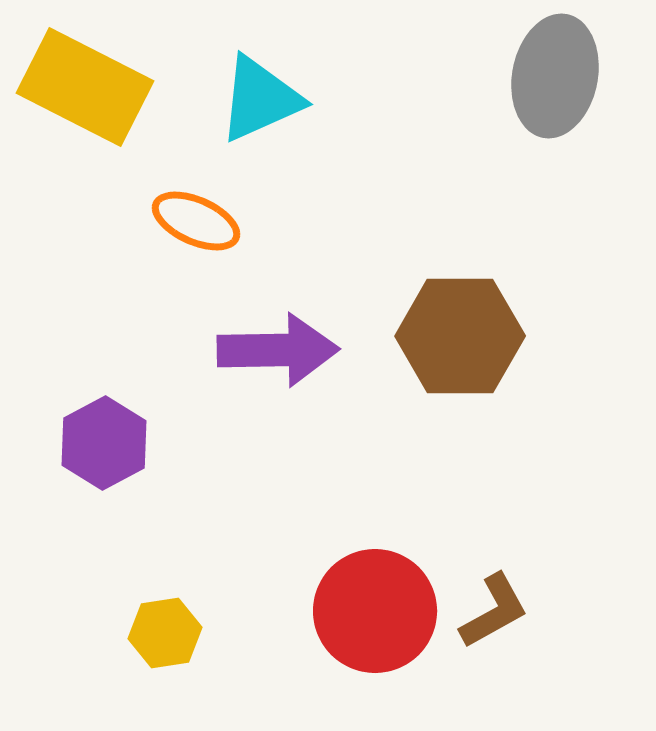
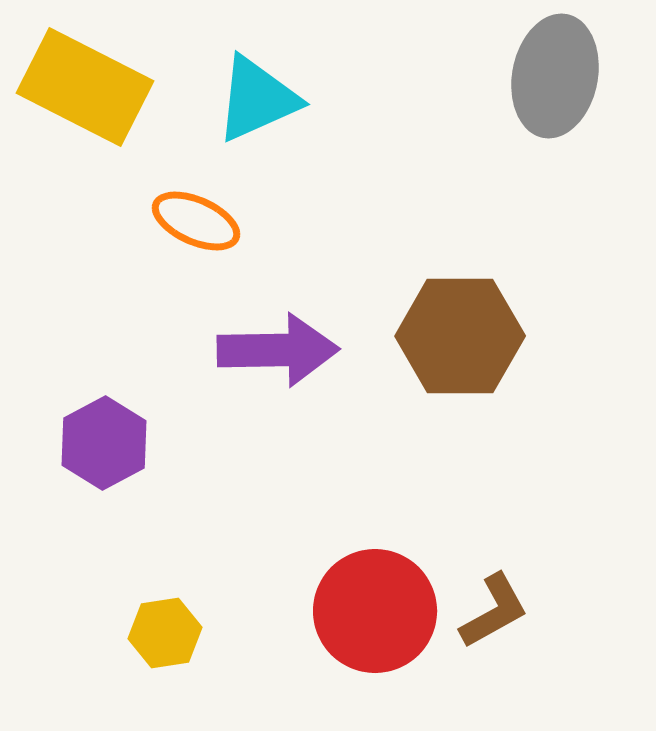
cyan triangle: moved 3 px left
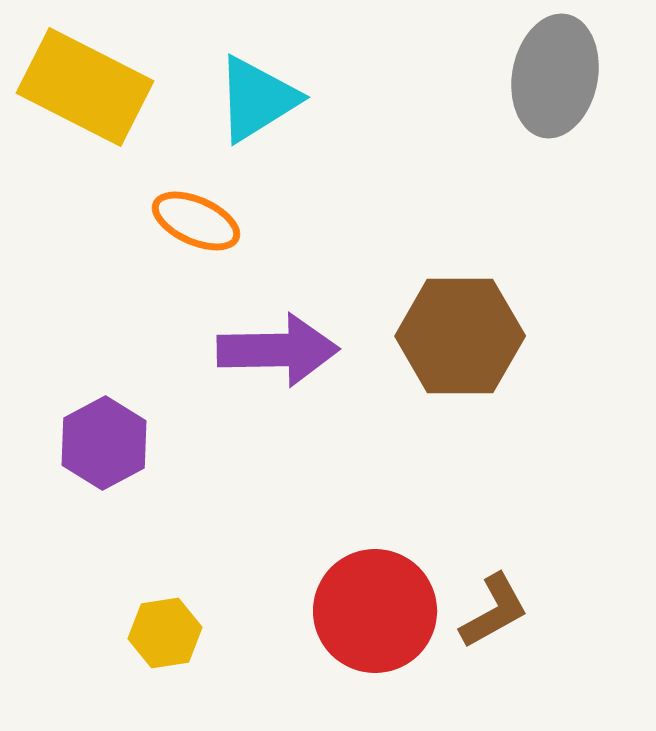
cyan triangle: rotated 8 degrees counterclockwise
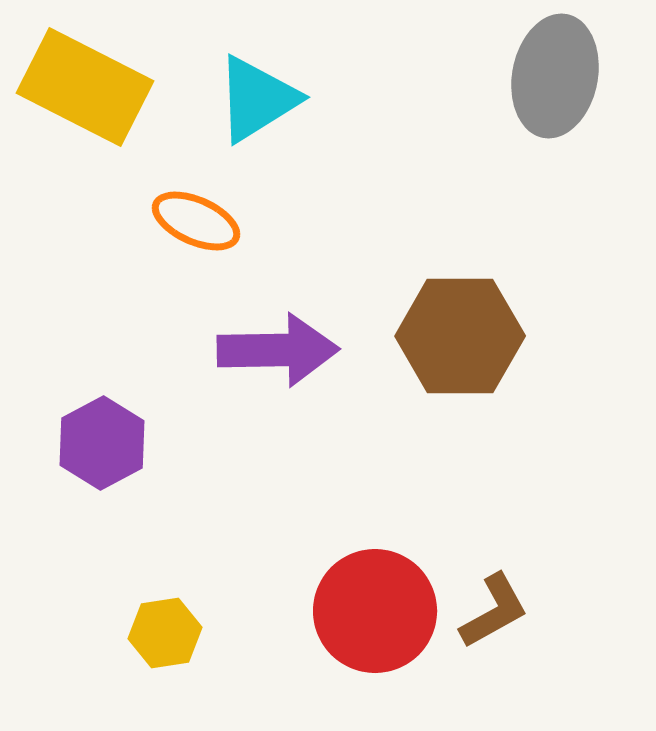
purple hexagon: moved 2 px left
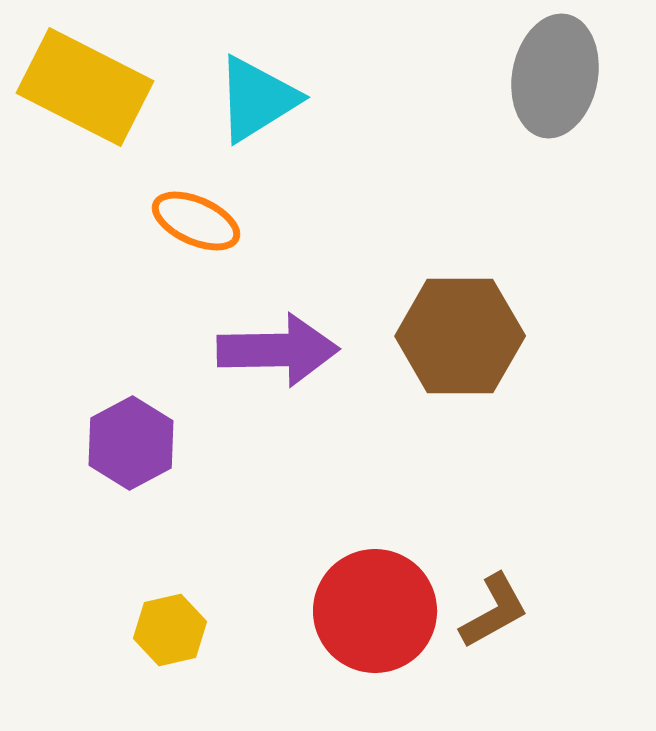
purple hexagon: moved 29 px right
yellow hexagon: moved 5 px right, 3 px up; rotated 4 degrees counterclockwise
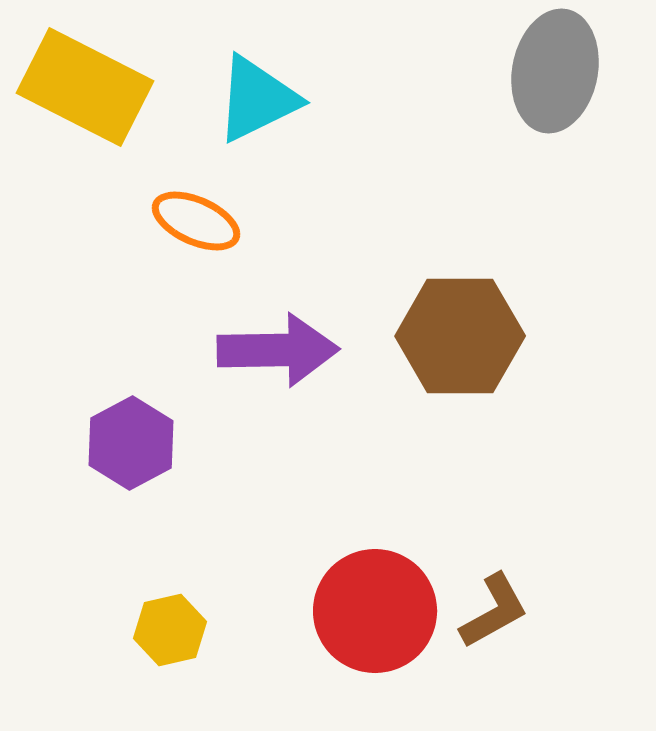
gray ellipse: moved 5 px up
cyan triangle: rotated 6 degrees clockwise
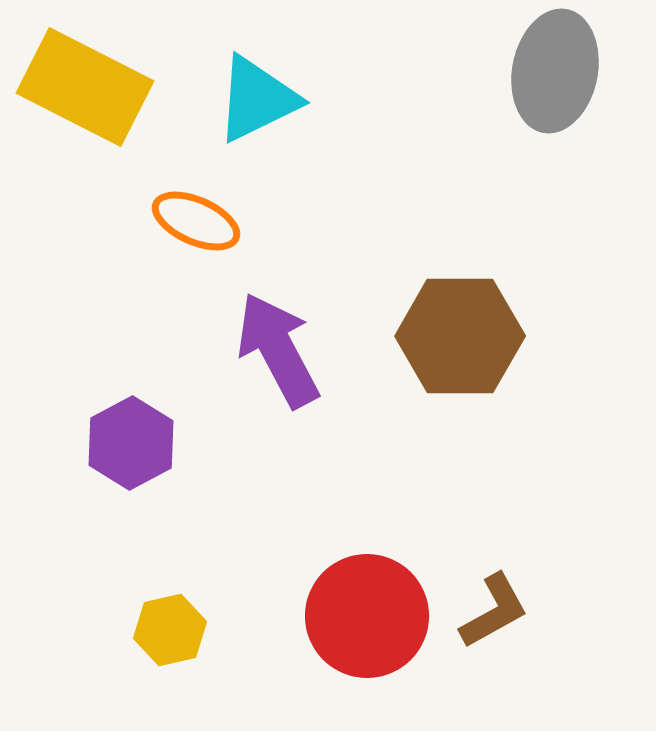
purple arrow: rotated 117 degrees counterclockwise
red circle: moved 8 px left, 5 px down
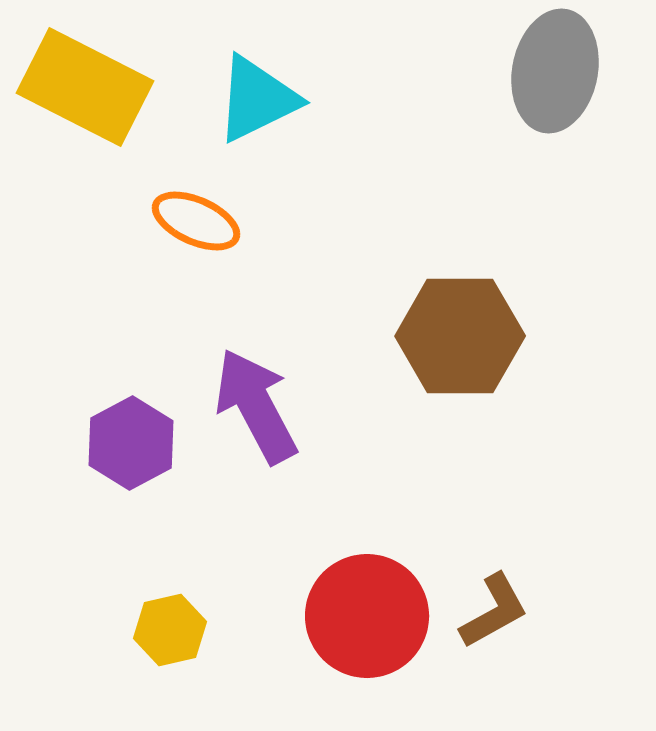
purple arrow: moved 22 px left, 56 px down
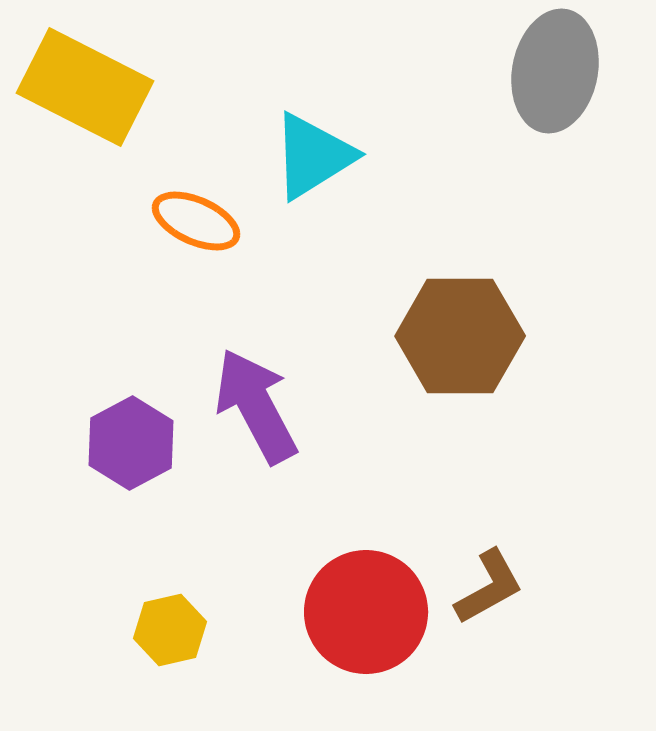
cyan triangle: moved 56 px right, 57 px down; rotated 6 degrees counterclockwise
brown L-shape: moved 5 px left, 24 px up
red circle: moved 1 px left, 4 px up
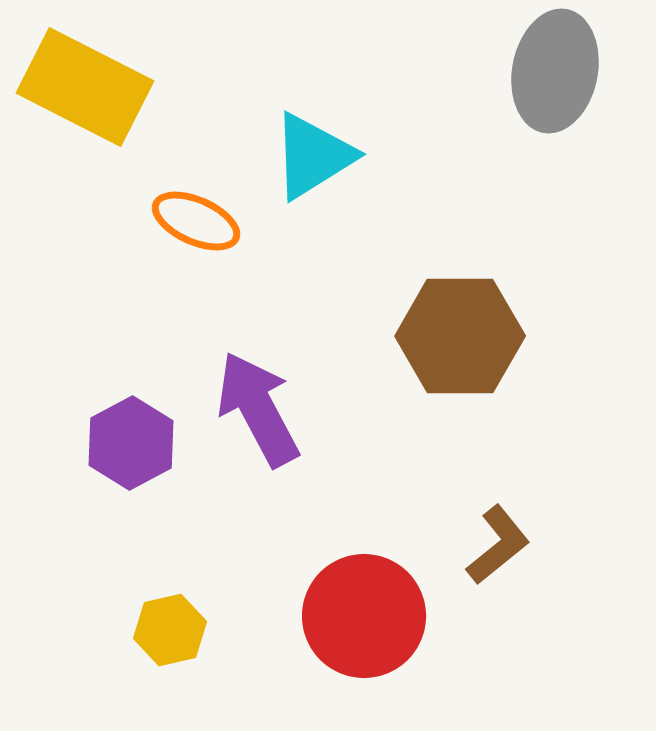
purple arrow: moved 2 px right, 3 px down
brown L-shape: moved 9 px right, 42 px up; rotated 10 degrees counterclockwise
red circle: moved 2 px left, 4 px down
